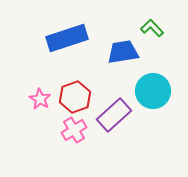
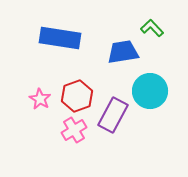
blue rectangle: moved 7 px left; rotated 27 degrees clockwise
cyan circle: moved 3 px left
red hexagon: moved 2 px right, 1 px up
purple rectangle: moved 1 px left; rotated 20 degrees counterclockwise
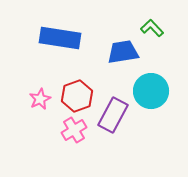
cyan circle: moved 1 px right
pink star: rotated 15 degrees clockwise
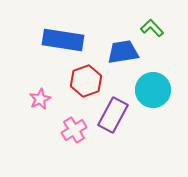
blue rectangle: moved 3 px right, 2 px down
cyan circle: moved 2 px right, 1 px up
red hexagon: moved 9 px right, 15 px up
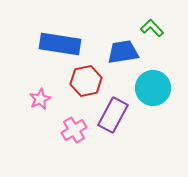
blue rectangle: moved 3 px left, 4 px down
red hexagon: rotated 8 degrees clockwise
cyan circle: moved 2 px up
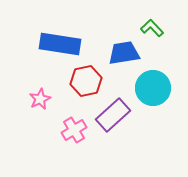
blue trapezoid: moved 1 px right, 1 px down
purple rectangle: rotated 20 degrees clockwise
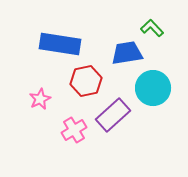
blue trapezoid: moved 3 px right
